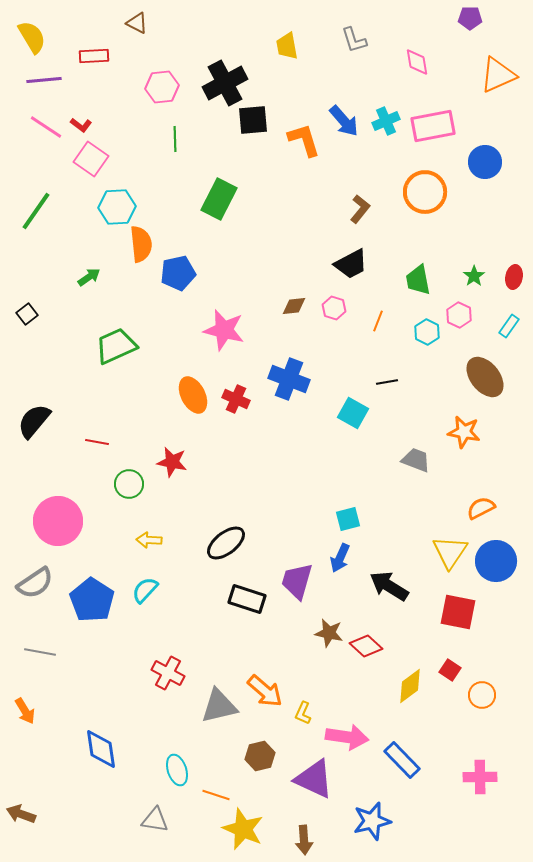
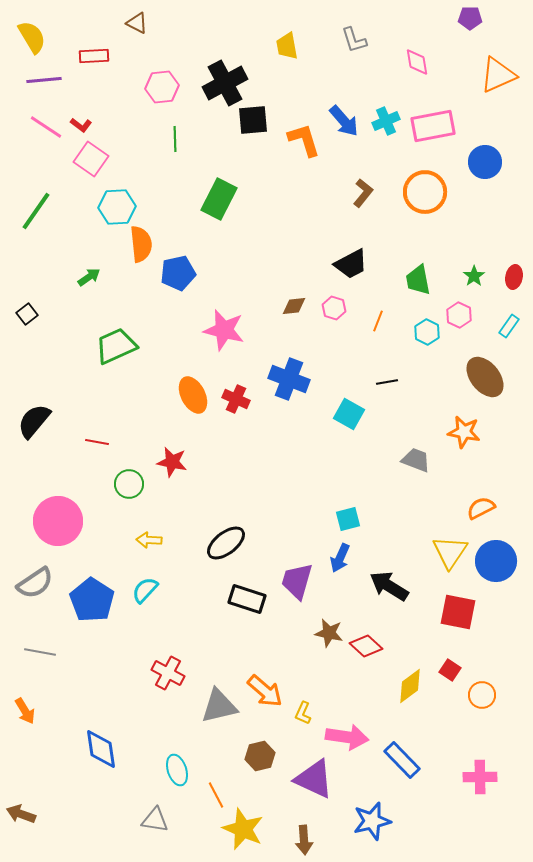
brown L-shape at (360, 209): moved 3 px right, 16 px up
cyan square at (353, 413): moved 4 px left, 1 px down
orange line at (216, 795): rotated 44 degrees clockwise
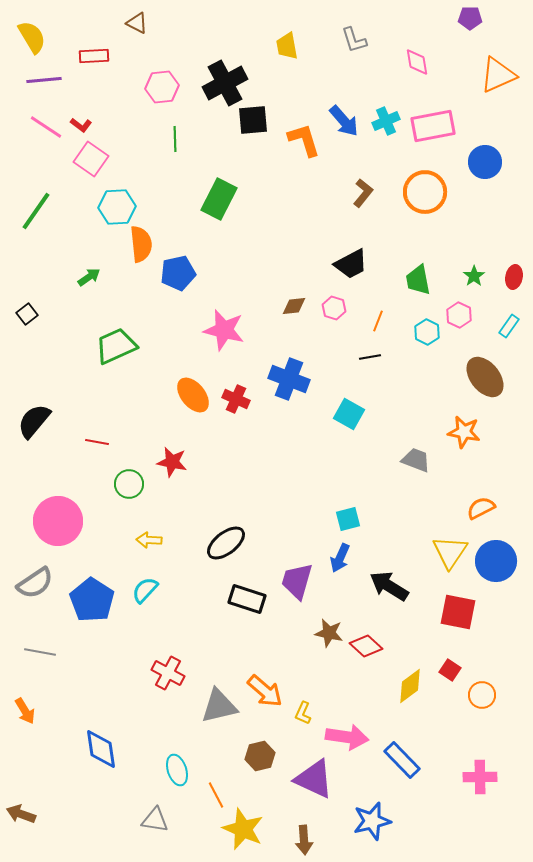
black line at (387, 382): moved 17 px left, 25 px up
orange ellipse at (193, 395): rotated 12 degrees counterclockwise
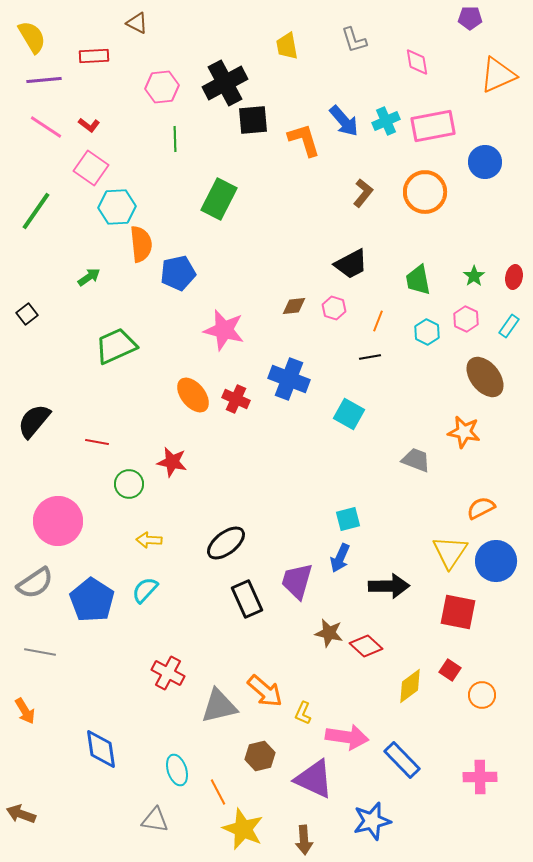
red L-shape at (81, 125): moved 8 px right
pink square at (91, 159): moved 9 px down
pink hexagon at (459, 315): moved 7 px right, 4 px down
black arrow at (389, 586): rotated 147 degrees clockwise
black rectangle at (247, 599): rotated 48 degrees clockwise
orange line at (216, 795): moved 2 px right, 3 px up
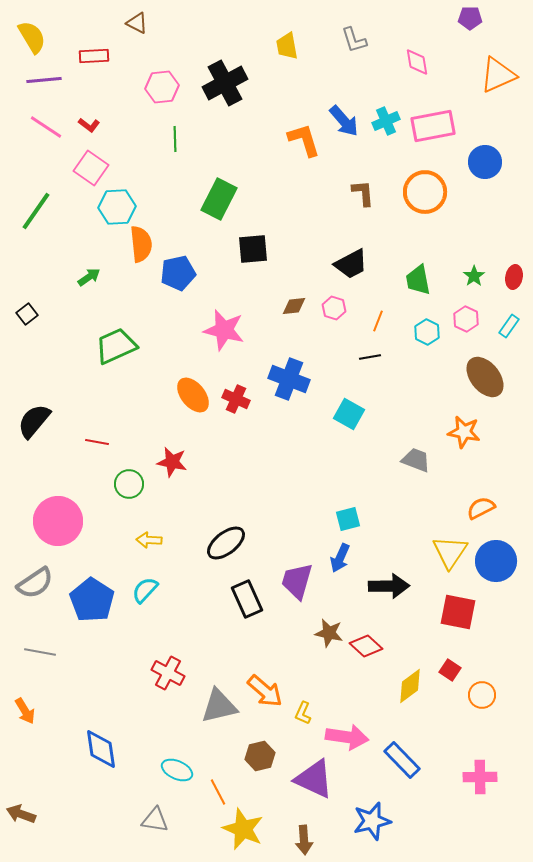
black square at (253, 120): moved 129 px down
brown L-shape at (363, 193): rotated 44 degrees counterclockwise
cyan ellipse at (177, 770): rotated 48 degrees counterclockwise
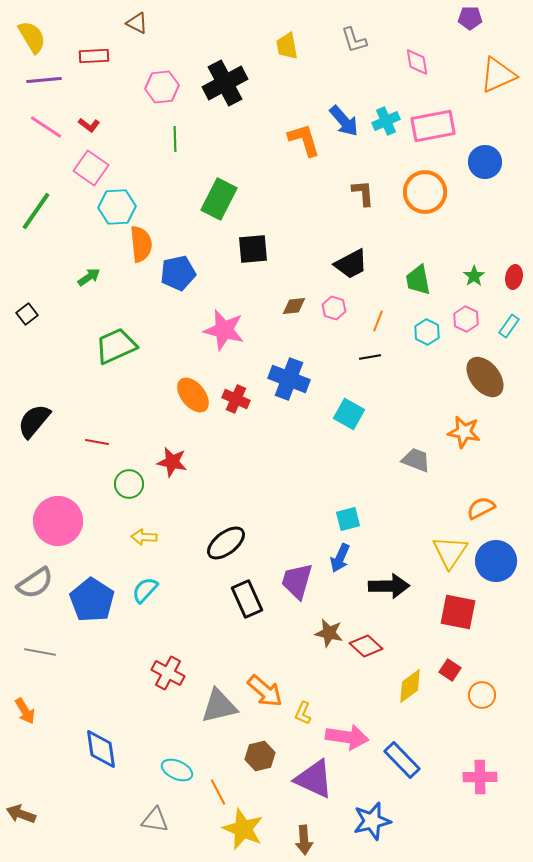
yellow arrow at (149, 540): moved 5 px left, 3 px up
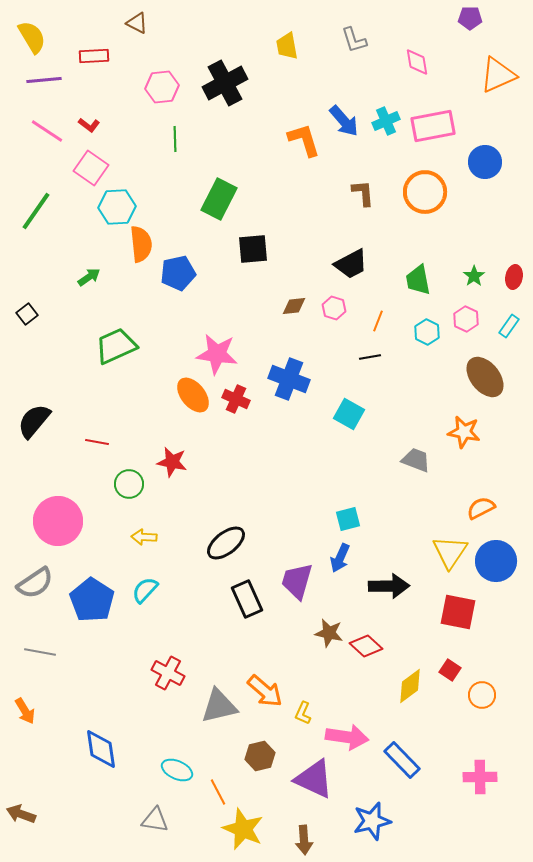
pink line at (46, 127): moved 1 px right, 4 px down
pink star at (224, 330): moved 7 px left, 24 px down; rotated 6 degrees counterclockwise
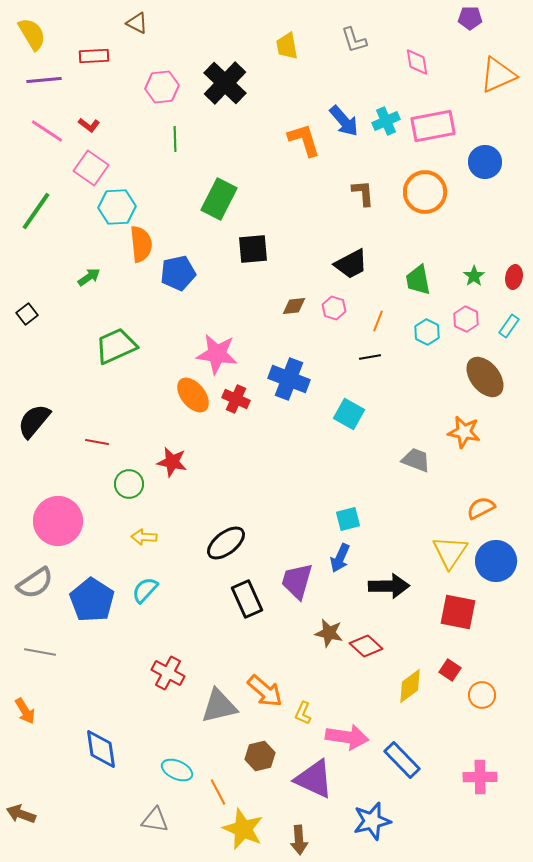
yellow semicircle at (32, 37): moved 3 px up
black cross at (225, 83): rotated 18 degrees counterclockwise
brown arrow at (304, 840): moved 5 px left
